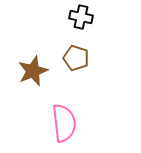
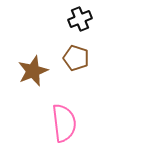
black cross: moved 1 px left, 2 px down; rotated 35 degrees counterclockwise
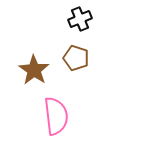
brown star: moved 1 px right, 1 px up; rotated 16 degrees counterclockwise
pink semicircle: moved 8 px left, 7 px up
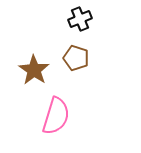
pink semicircle: rotated 24 degrees clockwise
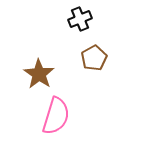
brown pentagon: moved 18 px right; rotated 25 degrees clockwise
brown star: moved 5 px right, 4 px down
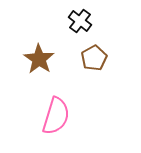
black cross: moved 2 px down; rotated 30 degrees counterclockwise
brown star: moved 15 px up
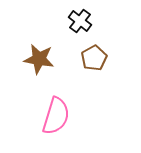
brown star: rotated 24 degrees counterclockwise
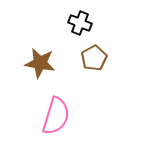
black cross: moved 2 px down; rotated 15 degrees counterclockwise
brown star: moved 1 px right, 4 px down
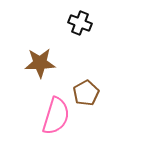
brown pentagon: moved 8 px left, 35 px down
brown star: rotated 12 degrees counterclockwise
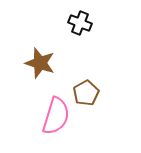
brown star: rotated 20 degrees clockwise
